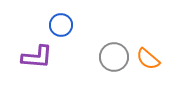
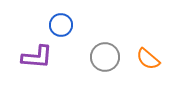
gray circle: moved 9 px left
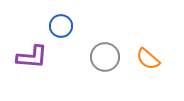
blue circle: moved 1 px down
purple L-shape: moved 5 px left
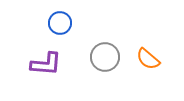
blue circle: moved 1 px left, 3 px up
purple L-shape: moved 14 px right, 7 px down
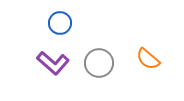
gray circle: moved 6 px left, 6 px down
purple L-shape: moved 7 px right, 1 px up; rotated 36 degrees clockwise
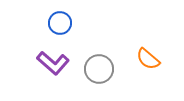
gray circle: moved 6 px down
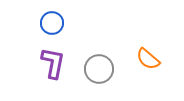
blue circle: moved 8 px left
purple L-shape: rotated 120 degrees counterclockwise
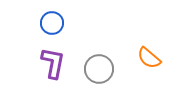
orange semicircle: moved 1 px right, 1 px up
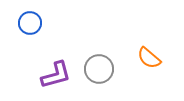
blue circle: moved 22 px left
purple L-shape: moved 3 px right, 12 px down; rotated 64 degrees clockwise
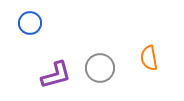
orange semicircle: rotated 40 degrees clockwise
gray circle: moved 1 px right, 1 px up
